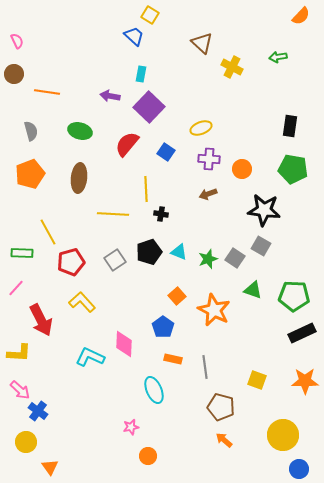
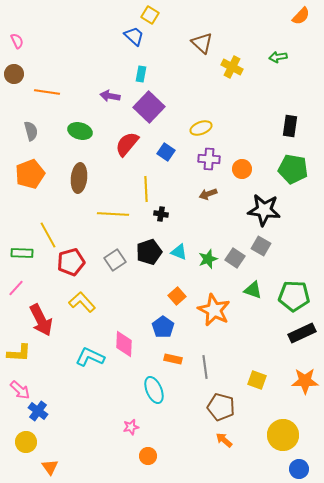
yellow line at (48, 232): moved 3 px down
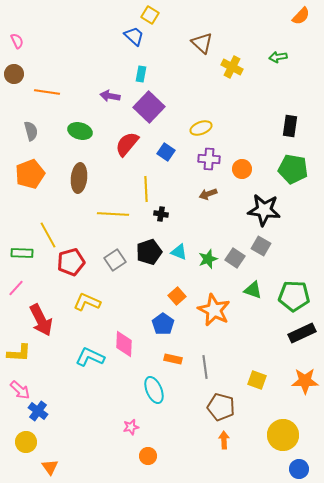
yellow L-shape at (82, 302): moved 5 px right; rotated 24 degrees counterclockwise
blue pentagon at (163, 327): moved 3 px up
orange arrow at (224, 440): rotated 48 degrees clockwise
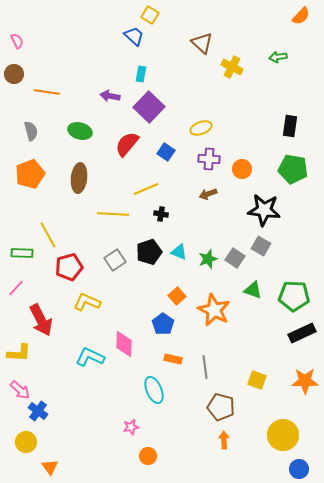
yellow line at (146, 189): rotated 70 degrees clockwise
red pentagon at (71, 262): moved 2 px left, 5 px down
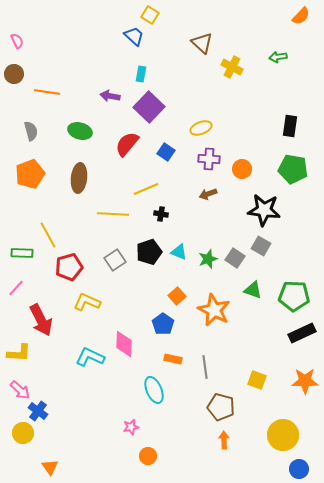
yellow circle at (26, 442): moved 3 px left, 9 px up
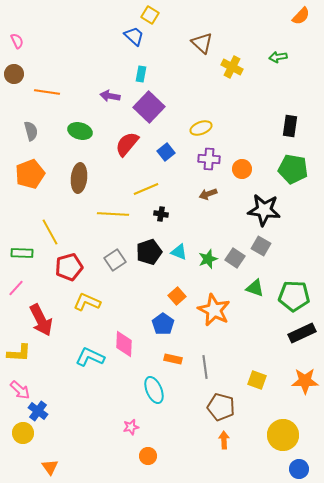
blue square at (166, 152): rotated 18 degrees clockwise
yellow line at (48, 235): moved 2 px right, 3 px up
green triangle at (253, 290): moved 2 px right, 2 px up
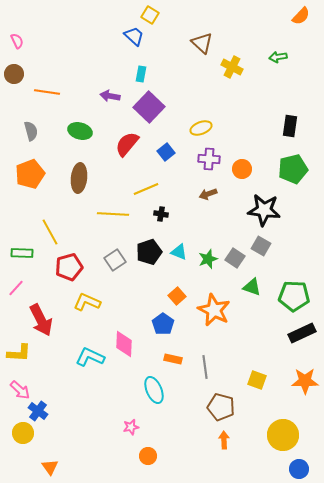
green pentagon at (293, 169): rotated 24 degrees counterclockwise
green triangle at (255, 288): moved 3 px left, 1 px up
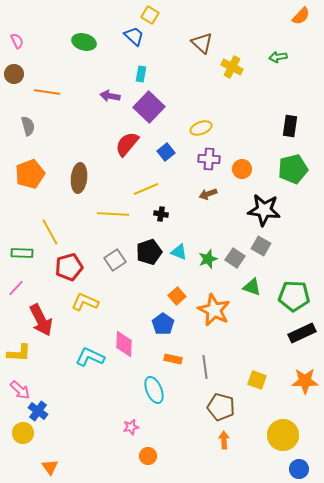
gray semicircle at (31, 131): moved 3 px left, 5 px up
green ellipse at (80, 131): moved 4 px right, 89 px up
yellow L-shape at (87, 302): moved 2 px left
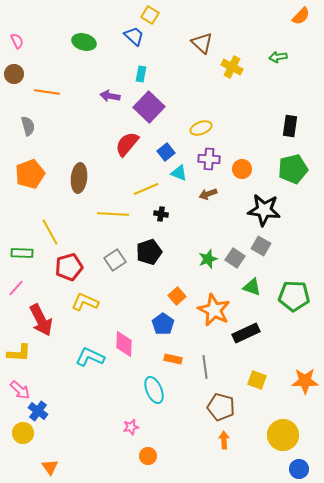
cyan triangle at (179, 252): moved 79 px up
black rectangle at (302, 333): moved 56 px left
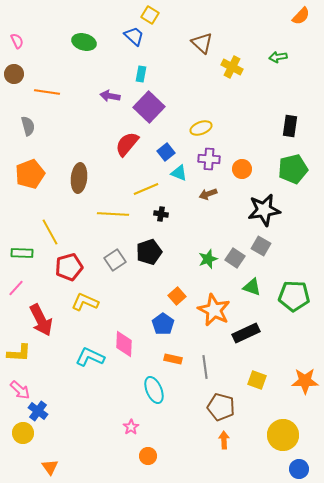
black star at (264, 210): rotated 16 degrees counterclockwise
pink star at (131, 427): rotated 21 degrees counterclockwise
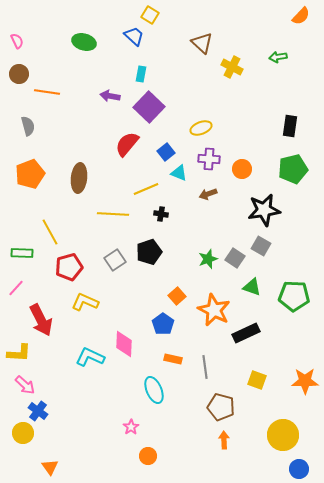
brown circle at (14, 74): moved 5 px right
pink arrow at (20, 390): moved 5 px right, 5 px up
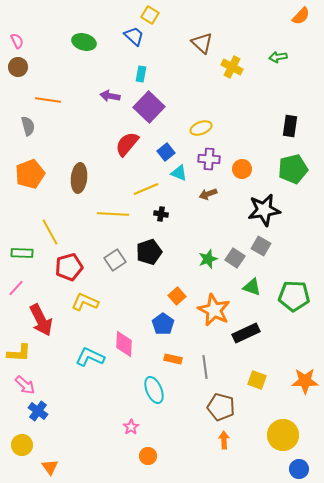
brown circle at (19, 74): moved 1 px left, 7 px up
orange line at (47, 92): moved 1 px right, 8 px down
yellow circle at (23, 433): moved 1 px left, 12 px down
